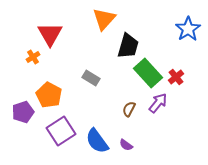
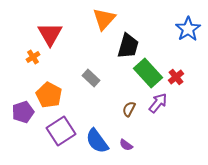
gray rectangle: rotated 12 degrees clockwise
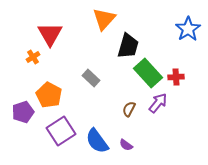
red cross: rotated 35 degrees clockwise
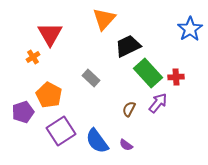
blue star: moved 2 px right
black trapezoid: rotated 132 degrees counterclockwise
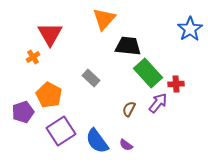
black trapezoid: rotated 32 degrees clockwise
red cross: moved 7 px down
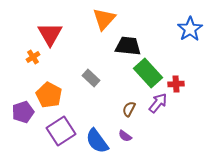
purple semicircle: moved 1 px left, 9 px up
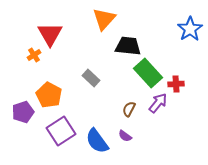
orange cross: moved 1 px right, 2 px up
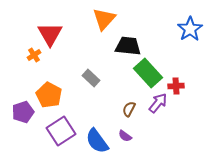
red cross: moved 2 px down
